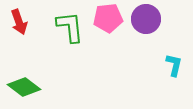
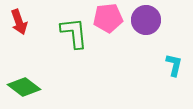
purple circle: moved 1 px down
green L-shape: moved 4 px right, 6 px down
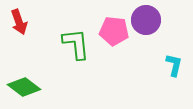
pink pentagon: moved 6 px right, 13 px down; rotated 12 degrees clockwise
green L-shape: moved 2 px right, 11 px down
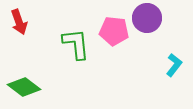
purple circle: moved 1 px right, 2 px up
cyan L-shape: rotated 25 degrees clockwise
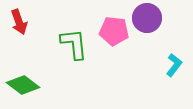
green L-shape: moved 2 px left
green diamond: moved 1 px left, 2 px up
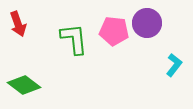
purple circle: moved 5 px down
red arrow: moved 1 px left, 2 px down
green L-shape: moved 5 px up
green diamond: moved 1 px right
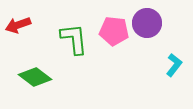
red arrow: moved 1 px down; rotated 90 degrees clockwise
green diamond: moved 11 px right, 8 px up
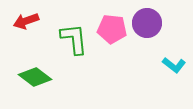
red arrow: moved 8 px right, 4 px up
pink pentagon: moved 2 px left, 2 px up
cyan L-shape: rotated 90 degrees clockwise
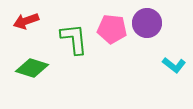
green diamond: moved 3 px left, 9 px up; rotated 20 degrees counterclockwise
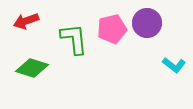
pink pentagon: rotated 20 degrees counterclockwise
